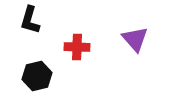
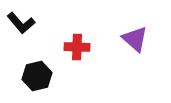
black L-shape: moved 9 px left, 3 px down; rotated 56 degrees counterclockwise
purple triangle: rotated 8 degrees counterclockwise
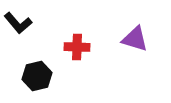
black L-shape: moved 3 px left
purple triangle: rotated 24 degrees counterclockwise
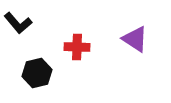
purple triangle: rotated 16 degrees clockwise
black hexagon: moved 3 px up
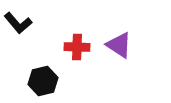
purple triangle: moved 16 px left, 6 px down
black hexagon: moved 6 px right, 8 px down
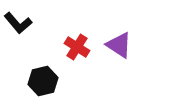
red cross: rotated 30 degrees clockwise
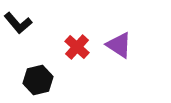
red cross: rotated 10 degrees clockwise
black hexagon: moved 5 px left, 1 px up
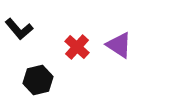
black L-shape: moved 1 px right, 6 px down
